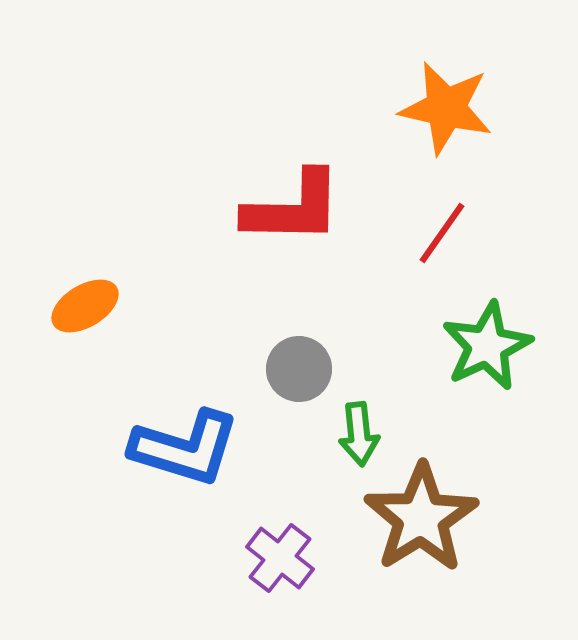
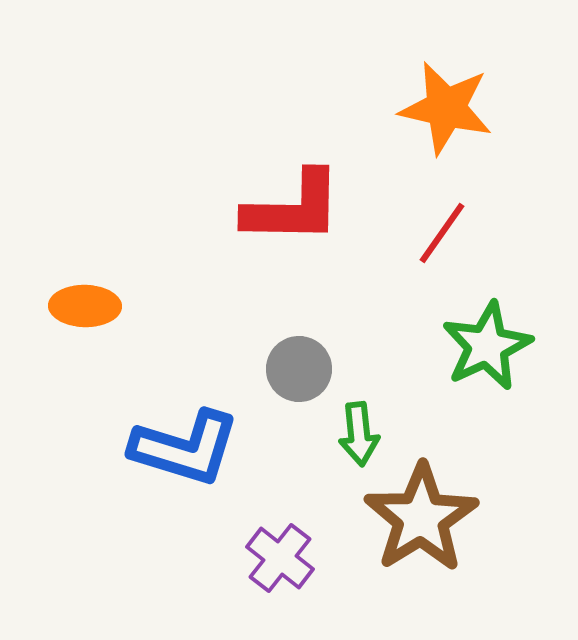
orange ellipse: rotated 32 degrees clockwise
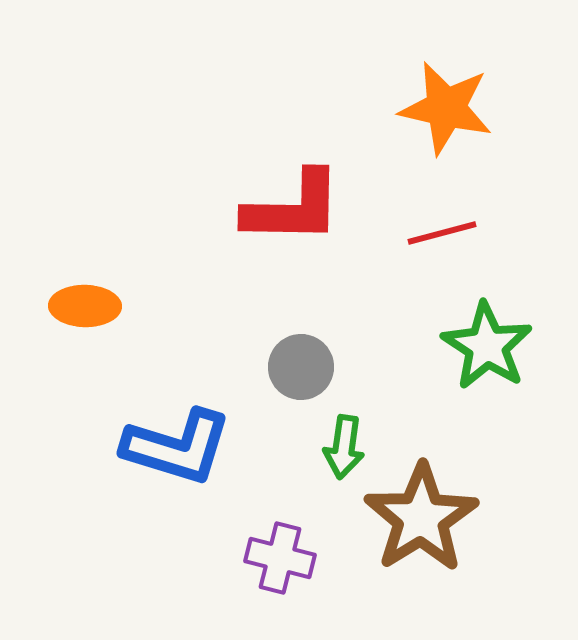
red line: rotated 40 degrees clockwise
green star: rotated 14 degrees counterclockwise
gray circle: moved 2 px right, 2 px up
green arrow: moved 15 px left, 13 px down; rotated 14 degrees clockwise
blue L-shape: moved 8 px left, 1 px up
purple cross: rotated 24 degrees counterclockwise
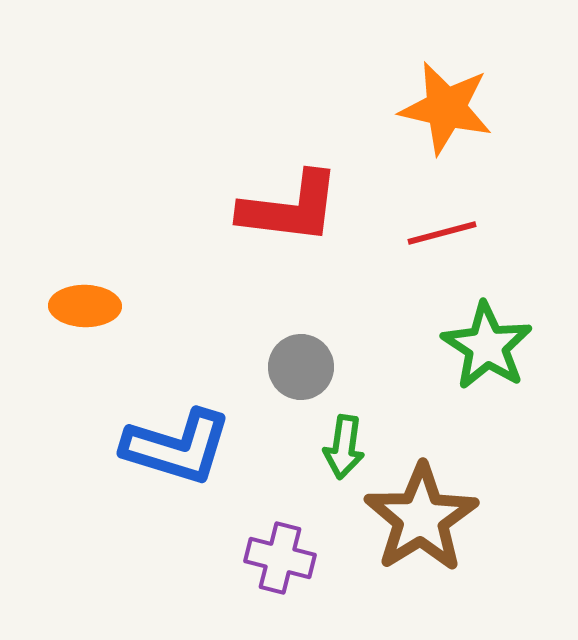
red L-shape: moved 3 px left; rotated 6 degrees clockwise
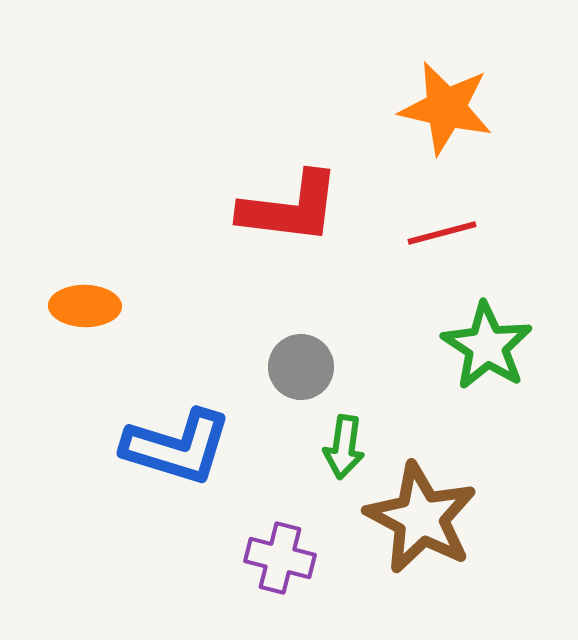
brown star: rotated 12 degrees counterclockwise
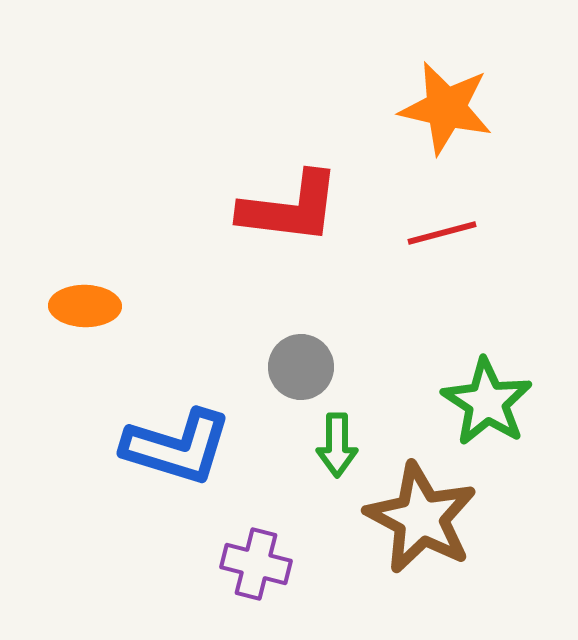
green star: moved 56 px down
green arrow: moved 7 px left, 2 px up; rotated 8 degrees counterclockwise
purple cross: moved 24 px left, 6 px down
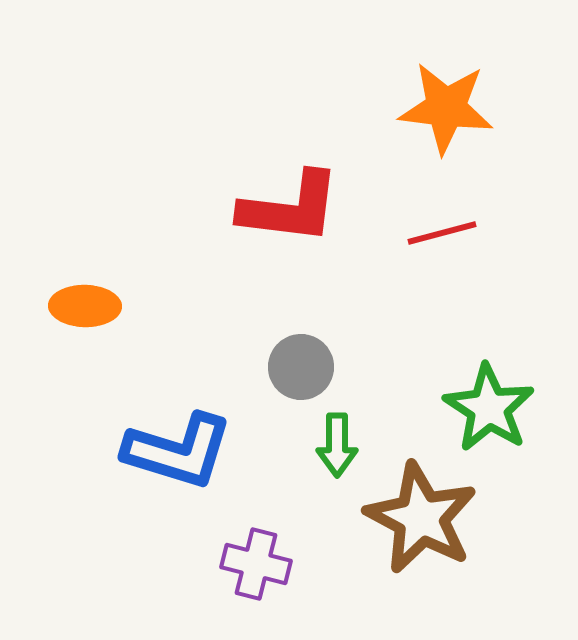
orange star: rotated 6 degrees counterclockwise
green star: moved 2 px right, 6 px down
blue L-shape: moved 1 px right, 4 px down
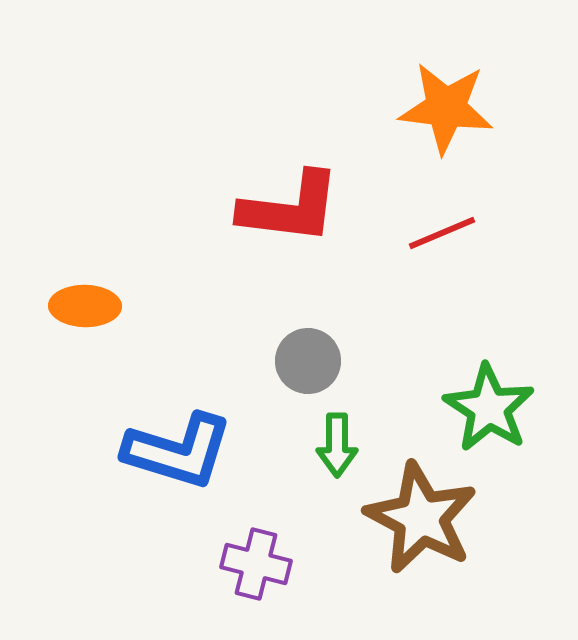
red line: rotated 8 degrees counterclockwise
gray circle: moved 7 px right, 6 px up
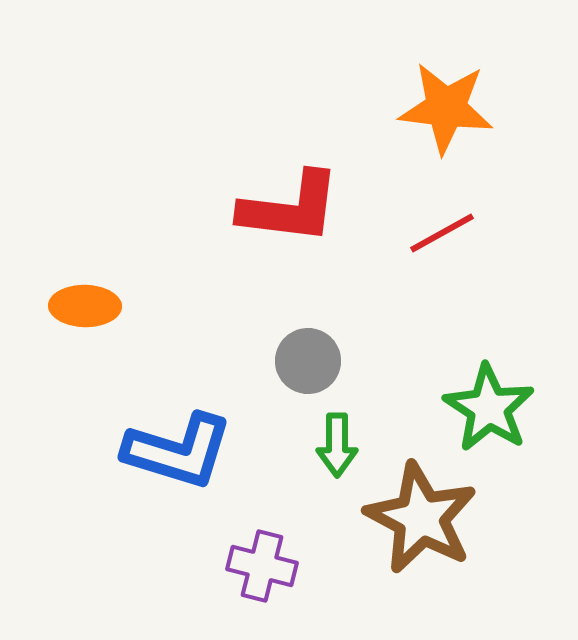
red line: rotated 6 degrees counterclockwise
purple cross: moved 6 px right, 2 px down
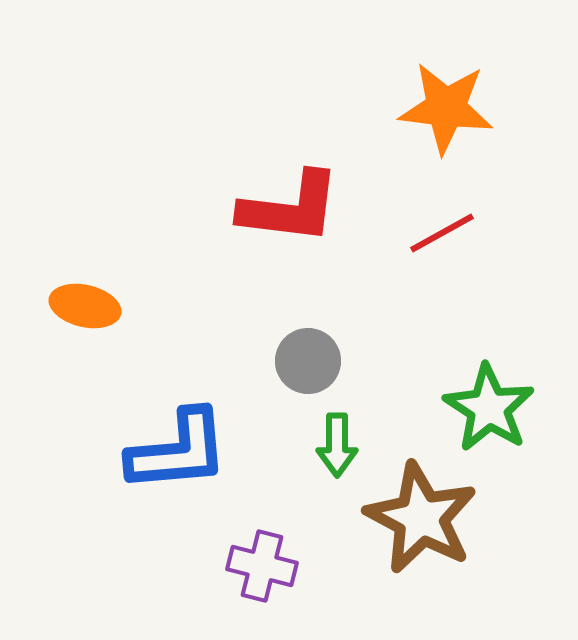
orange ellipse: rotated 12 degrees clockwise
blue L-shape: rotated 22 degrees counterclockwise
